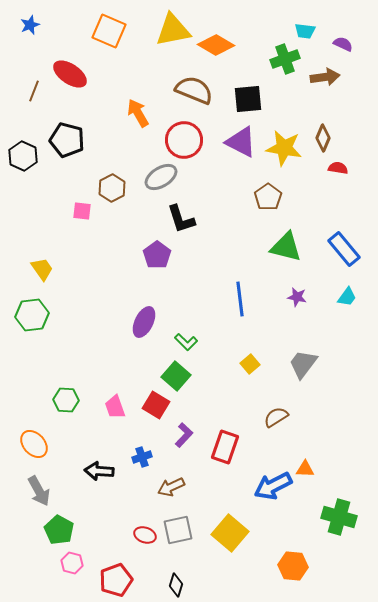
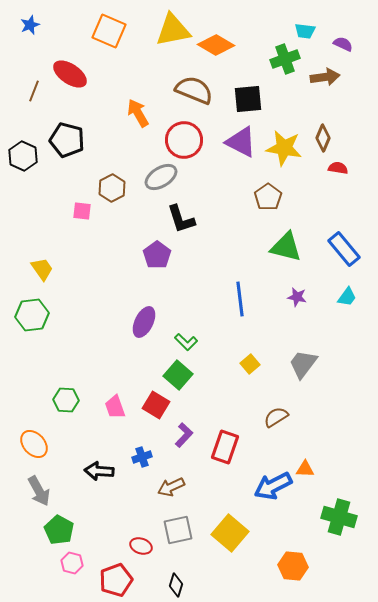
green square at (176, 376): moved 2 px right, 1 px up
red ellipse at (145, 535): moved 4 px left, 11 px down
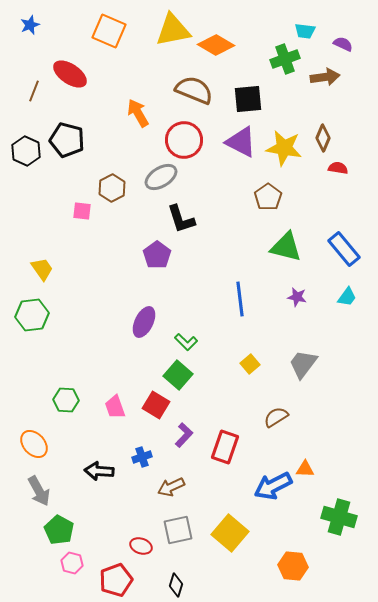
black hexagon at (23, 156): moved 3 px right, 5 px up
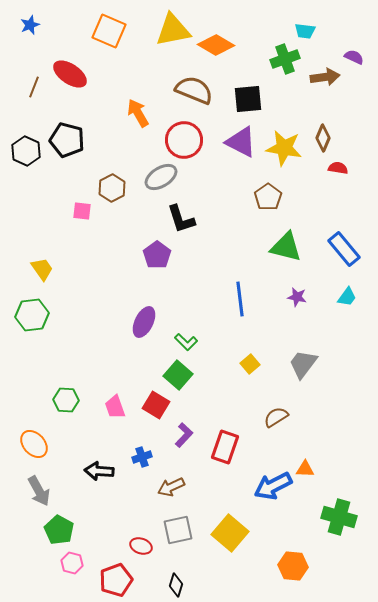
purple semicircle at (343, 44): moved 11 px right, 13 px down
brown line at (34, 91): moved 4 px up
